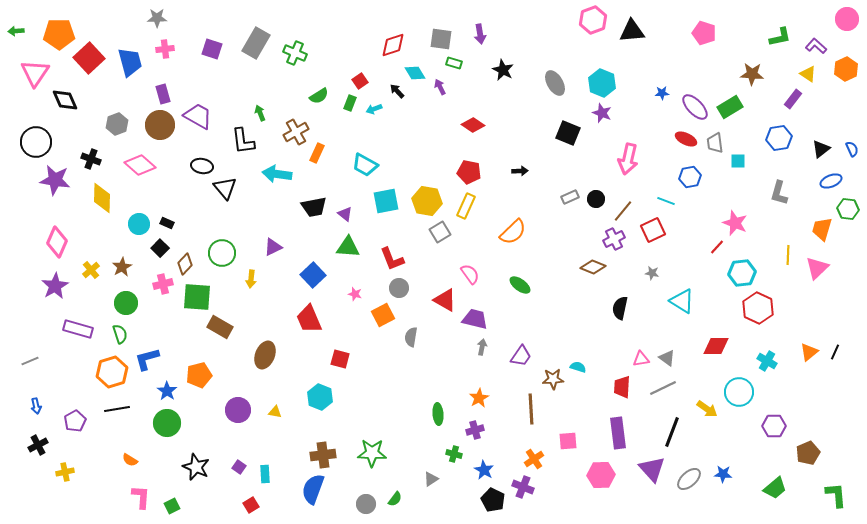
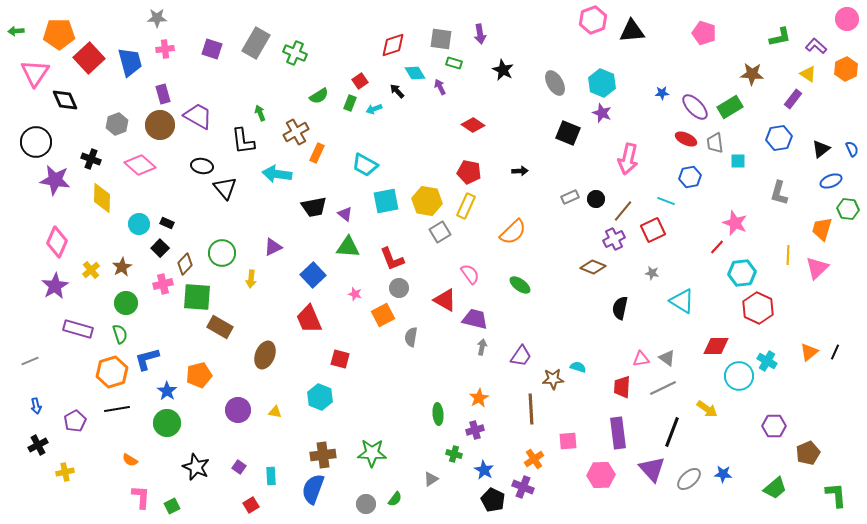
cyan circle at (739, 392): moved 16 px up
cyan rectangle at (265, 474): moved 6 px right, 2 px down
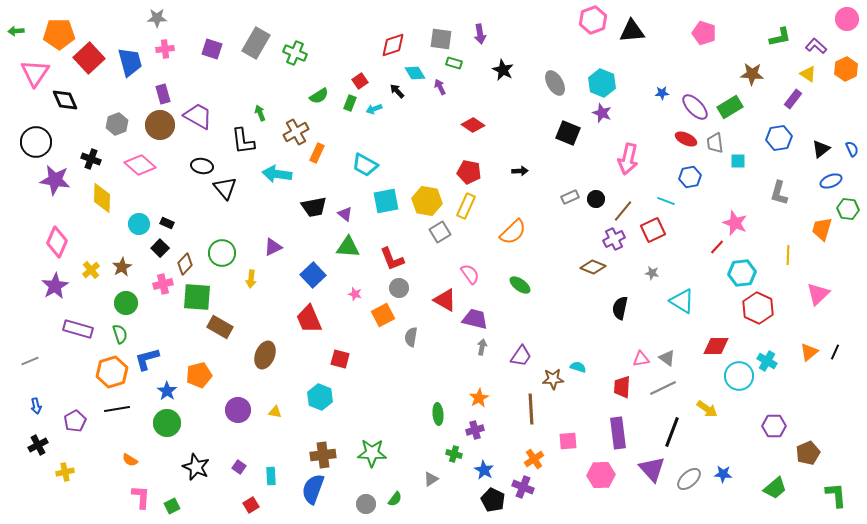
pink triangle at (817, 268): moved 1 px right, 26 px down
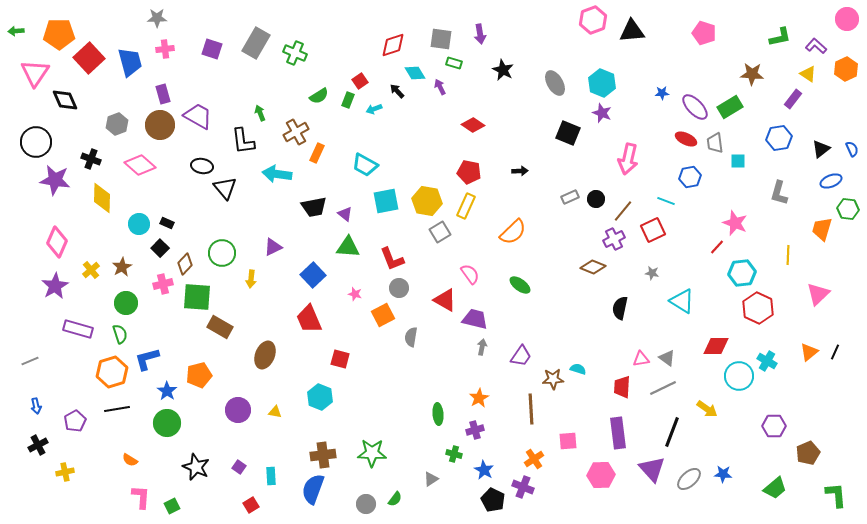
green rectangle at (350, 103): moved 2 px left, 3 px up
cyan semicircle at (578, 367): moved 2 px down
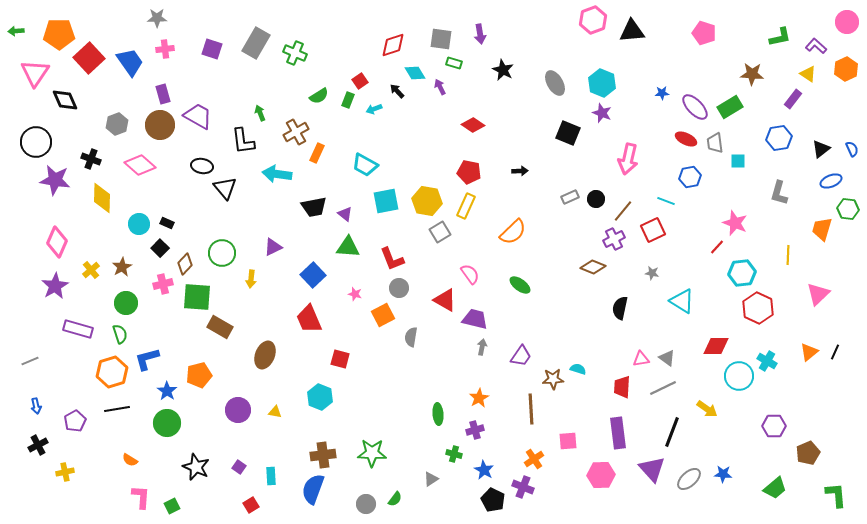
pink circle at (847, 19): moved 3 px down
blue trapezoid at (130, 62): rotated 20 degrees counterclockwise
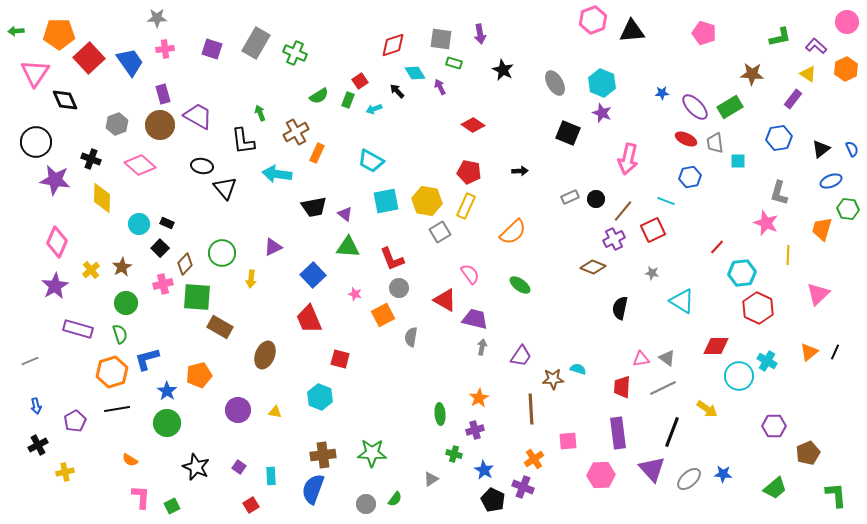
cyan trapezoid at (365, 165): moved 6 px right, 4 px up
pink star at (735, 223): moved 31 px right
green ellipse at (438, 414): moved 2 px right
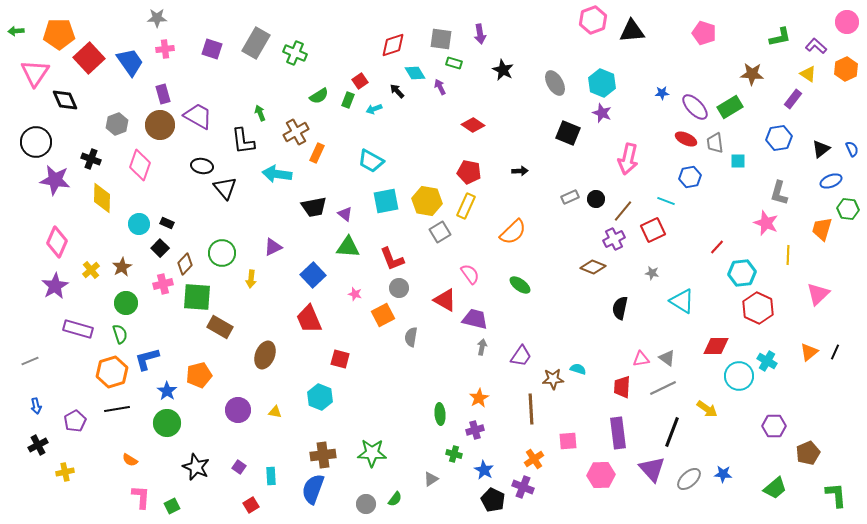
pink diamond at (140, 165): rotated 68 degrees clockwise
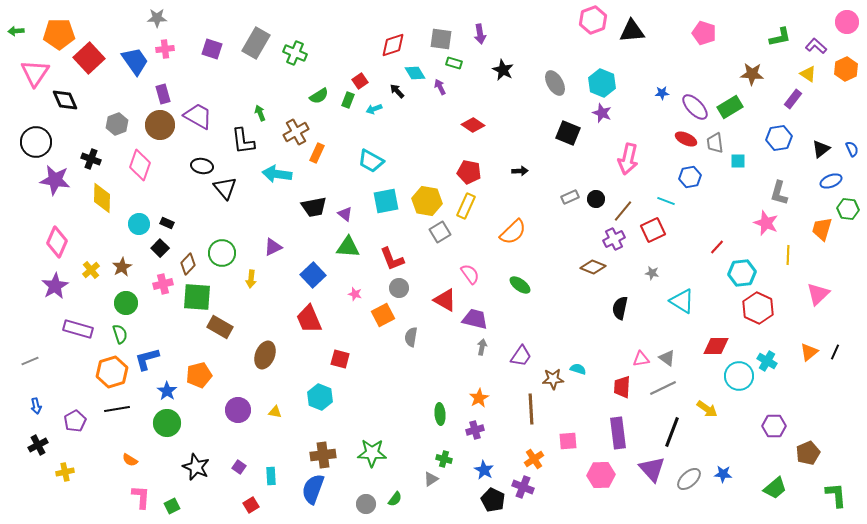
blue trapezoid at (130, 62): moved 5 px right, 1 px up
brown diamond at (185, 264): moved 3 px right
green cross at (454, 454): moved 10 px left, 5 px down
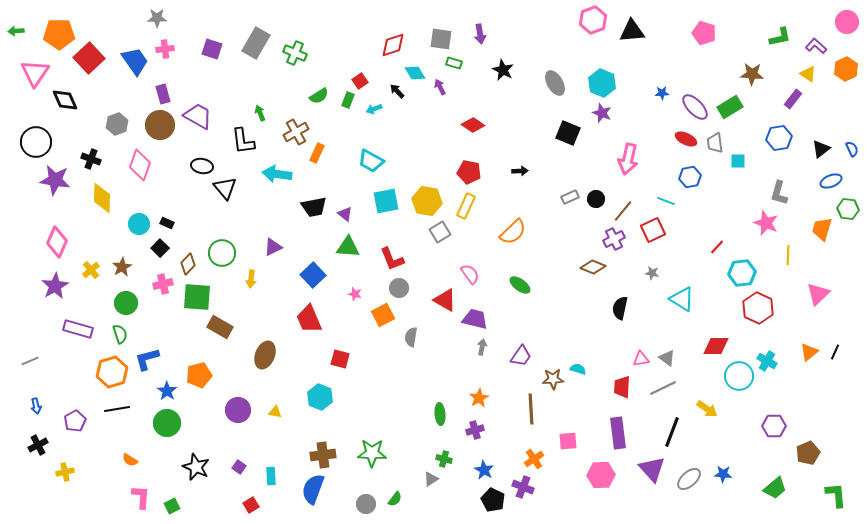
cyan triangle at (682, 301): moved 2 px up
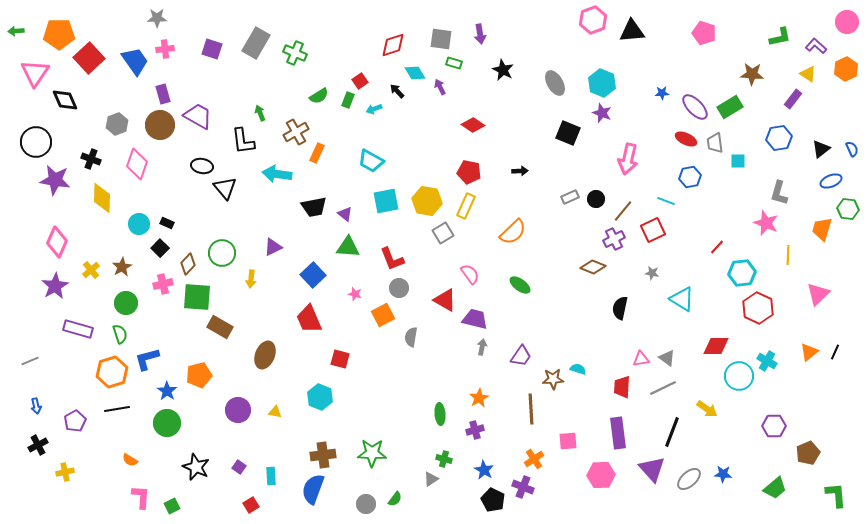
pink diamond at (140, 165): moved 3 px left, 1 px up
gray square at (440, 232): moved 3 px right, 1 px down
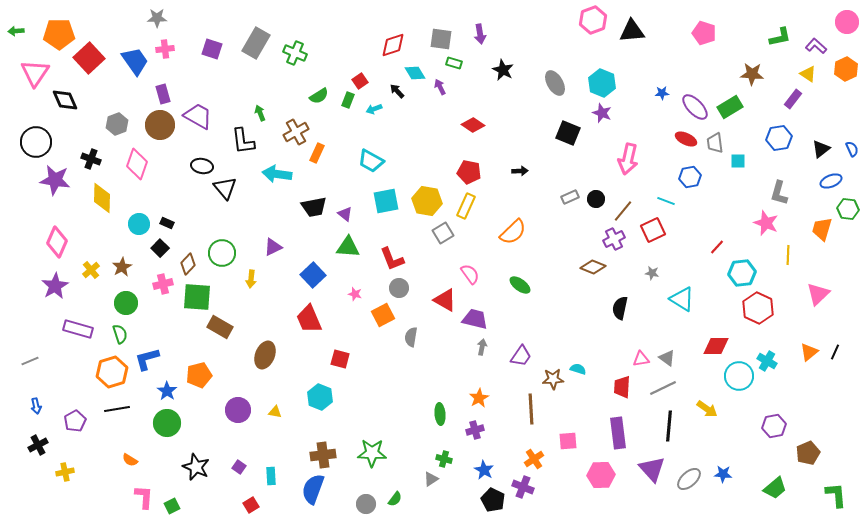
purple hexagon at (774, 426): rotated 10 degrees counterclockwise
black line at (672, 432): moved 3 px left, 6 px up; rotated 16 degrees counterclockwise
pink L-shape at (141, 497): moved 3 px right
